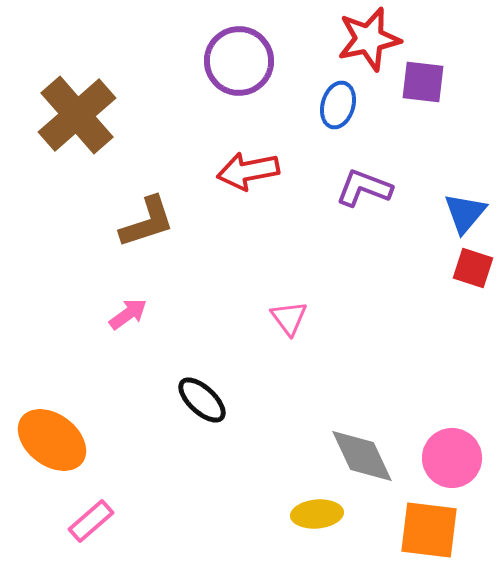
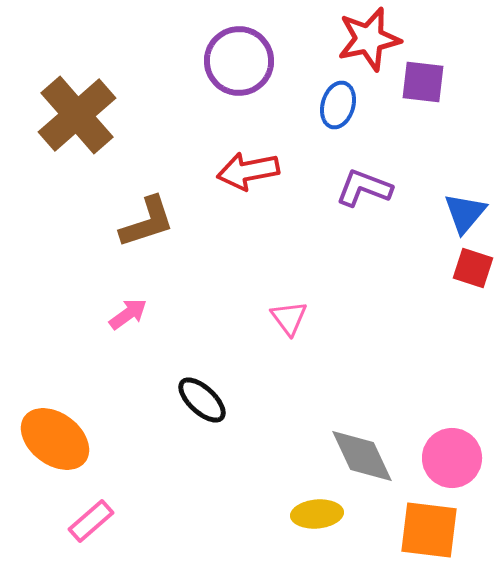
orange ellipse: moved 3 px right, 1 px up
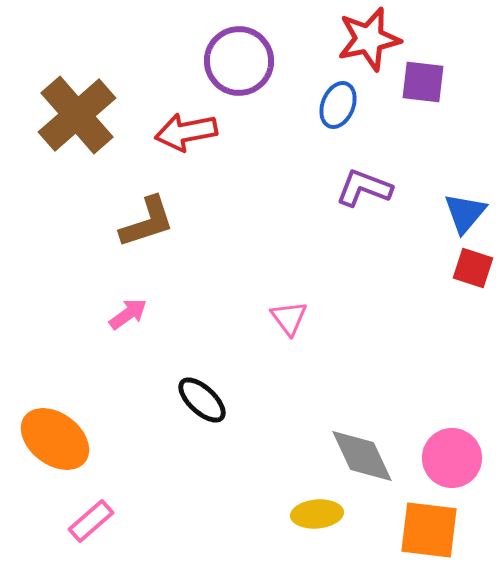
blue ellipse: rotated 6 degrees clockwise
red arrow: moved 62 px left, 39 px up
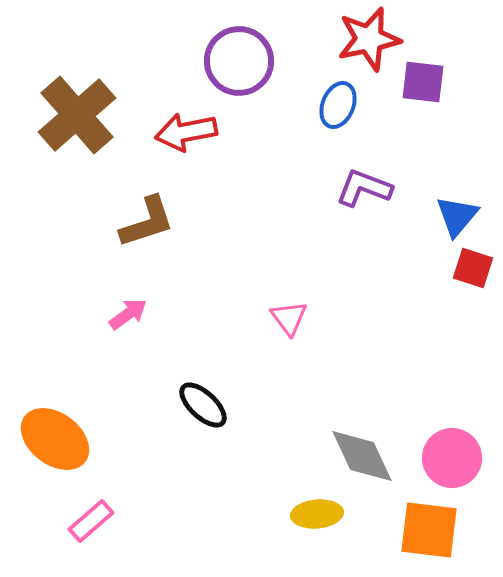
blue triangle: moved 8 px left, 3 px down
black ellipse: moved 1 px right, 5 px down
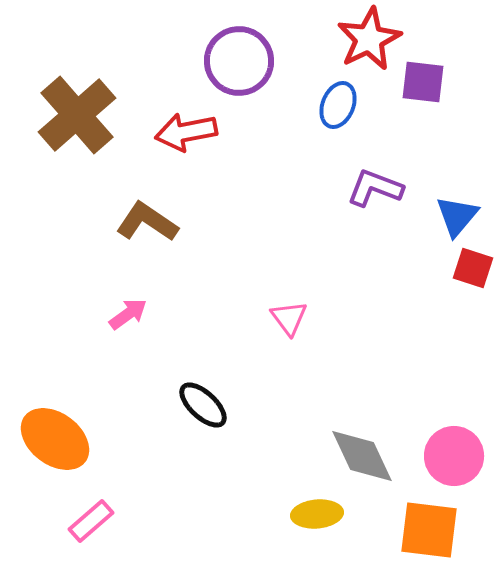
red star: rotated 14 degrees counterclockwise
purple L-shape: moved 11 px right
brown L-shape: rotated 128 degrees counterclockwise
pink circle: moved 2 px right, 2 px up
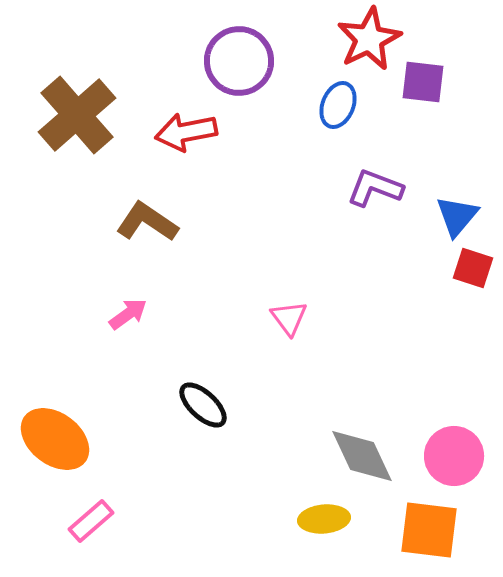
yellow ellipse: moved 7 px right, 5 px down
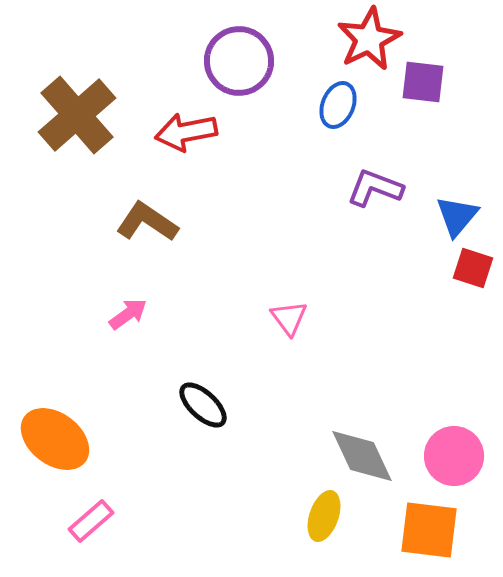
yellow ellipse: moved 3 px up; rotated 66 degrees counterclockwise
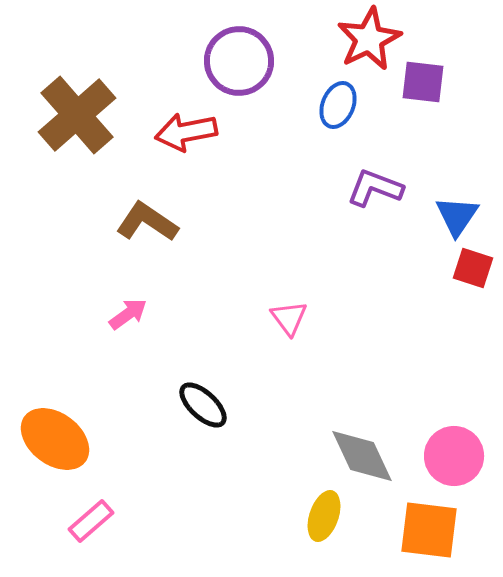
blue triangle: rotated 6 degrees counterclockwise
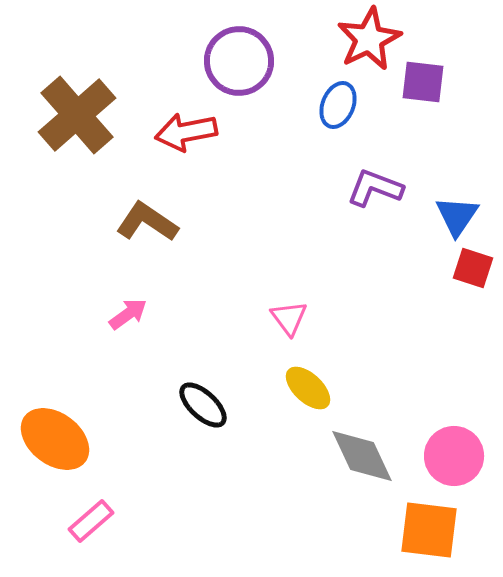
yellow ellipse: moved 16 px left, 128 px up; rotated 66 degrees counterclockwise
